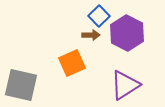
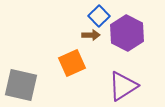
purple triangle: moved 2 px left, 1 px down
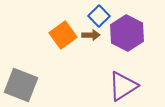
orange square: moved 9 px left, 28 px up; rotated 12 degrees counterclockwise
gray square: rotated 8 degrees clockwise
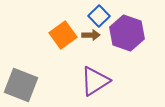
purple hexagon: rotated 8 degrees counterclockwise
purple triangle: moved 28 px left, 5 px up
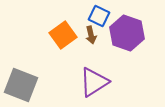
blue square: rotated 20 degrees counterclockwise
brown arrow: rotated 78 degrees clockwise
purple triangle: moved 1 px left, 1 px down
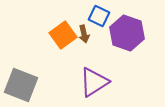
brown arrow: moved 7 px left, 1 px up
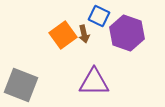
purple triangle: rotated 32 degrees clockwise
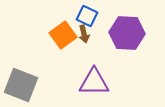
blue square: moved 12 px left
purple hexagon: rotated 16 degrees counterclockwise
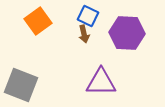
blue square: moved 1 px right
orange square: moved 25 px left, 14 px up
purple triangle: moved 7 px right
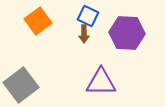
brown arrow: rotated 12 degrees clockwise
gray square: rotated 32 degrees clockwise
